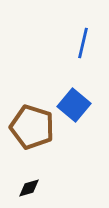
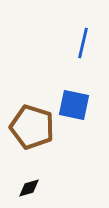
blue square: rotated 28 degrees counterclockwise
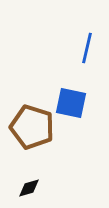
blue line: moved 4 px right, 5 px down
blue square: moved 3 px left, 2 px up
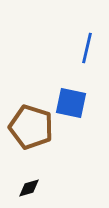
brown pentagon: moved 1 px left
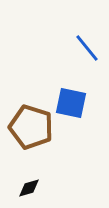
blue line: rotated 52 degrees counterclockwise
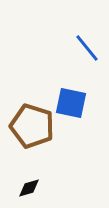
brown pentagon: moved 1 px right, 1 px up
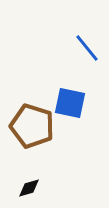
blue square: moved 1 px left
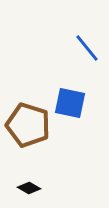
brown pentagon: moved 4 px left, 1 px up
black diamond: rotated 45 degrees clockwise
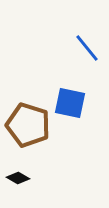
black diamond: moved 11 px left, 10 px up
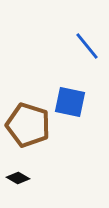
blue line: moved 2 px up
blue square: moved 1 px up
